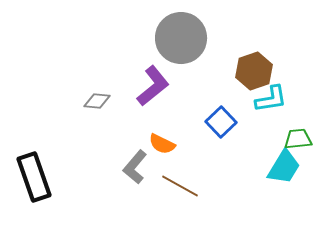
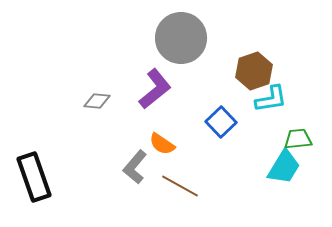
purple L-shape: moved 2 px right, 3 px down
orange semicircle: rotated 8 degrees clockwise
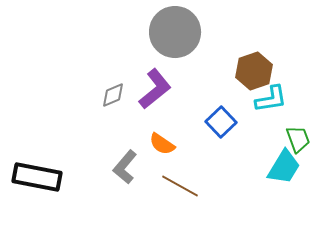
gray circle: moved 6 px left, 6 px up
gray diamond: moved 16 px right, 6 px up; rotated 28 degrees counterclockwise
green trapezoid: rotated 76 degrees clockwise
gray L-shape: moved 10 px left
black rectangle: moved 3 px right; rotated 60 degrees counterclockwise
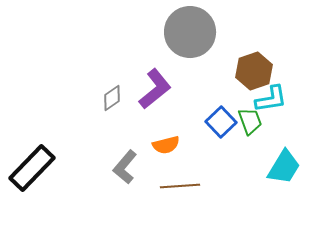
gray circle: moved 15 px right
gray diamond: moved 1 px left, 3 px down; rotated 12 degrees counterclockwise
green trapezoid: moved 48 px left, 18 px up
orange semicircle: moved 4 px right, 1 px down; rotated 48 degrees counterclockwise
black rectangle: moved 5 px left, 9 px up; rotated 57 degrees counterclockwise
brown line: rotated 33 degrees counterclockwise
